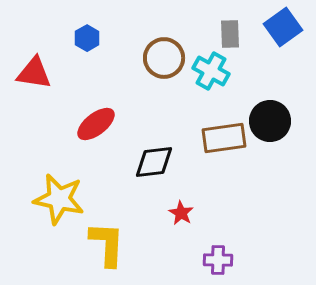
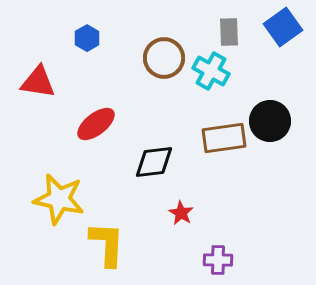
gray rectangle: moved 1 px left, 2 px up
red triangle: moved 4 px right, 9 px down
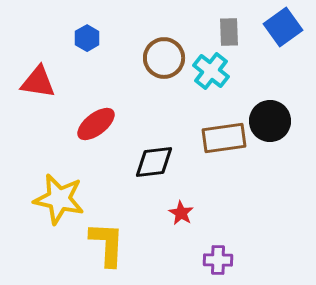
cyan cross: rotated 9 degrees clockwise
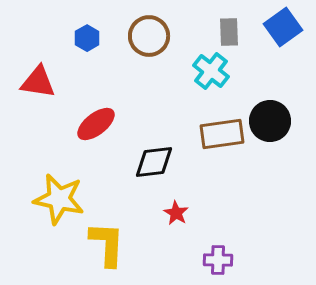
brown circle: moved 15 px left, 22 px up
brown rectangle: moved 2 px left, 4 px up
red star: moved 5 px left
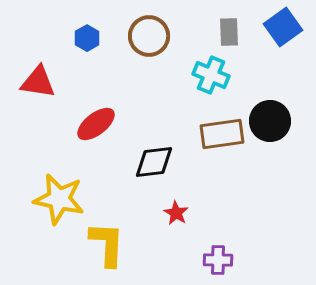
cyan cross: moved 4 px down; rotated 15 degrees counterclockwise
